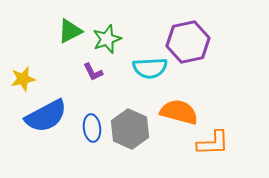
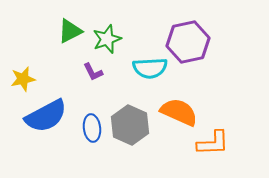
orange semicircle: rotated 9 degrees clockwise
gray hexagon: moved 4 px up
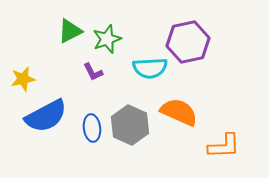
orange L-shape: moved 11 px right, 3 px down
